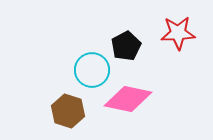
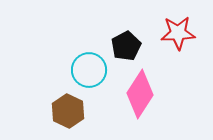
cyan circle: moved 3 px left
pink diamond: moved 12 px right, 5 px up; rotated 69 degrees counterclockwise
brown hexagon: rotated 8 degrees clockwise
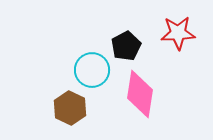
cyan circle: moved 3 px right
pink diamond: rotated 24 degrees counterclockwise
brown hexagon: moved 2 px right, 3 px up
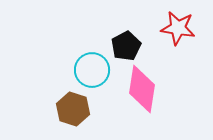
red star: moved 5 px up; rotated 12 degrees clockwise
pink diamond: moved 2 px right, 5 px up
brown hexagon: moved 3 px right, 1 px down; rotated 8 degrees counterclockwise
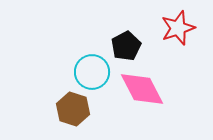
red star: rotated 28 degrees counterclockwise
cyan circle: moved 2 px down
pink diamond: rotated 36 degrees counterclockwise
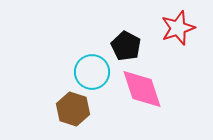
black pentagon: rotated 16 degrees counterclockwise
pink diamond: rotated 9 degrees clockwise
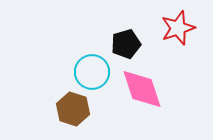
black pentagon: moved 2 px up; rotated 28 degrees clockwise
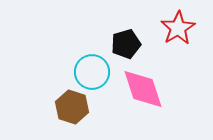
red star: rotated 12 degrees counterclockwise
pink diamond: moved 1 px right
brown hexagon: moved 1 px left, 2 px up
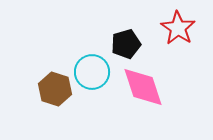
red star: rotated 8 degrees counterclockwise
pink diamond: moved 2 px up
brown hexagon: moved 17 px left, 18 px up
